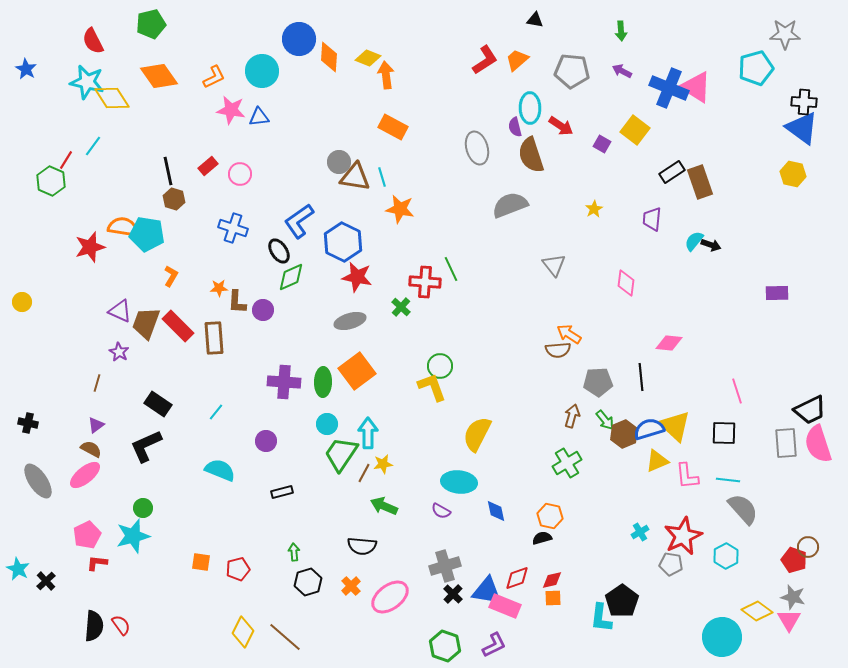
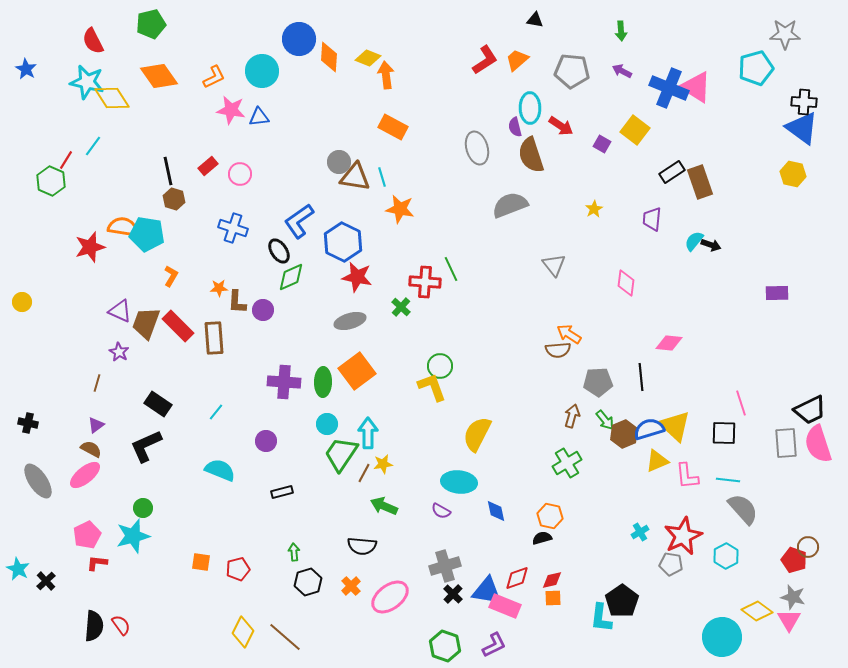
pink line at (737, 391): moved 4 px right, 12 px down
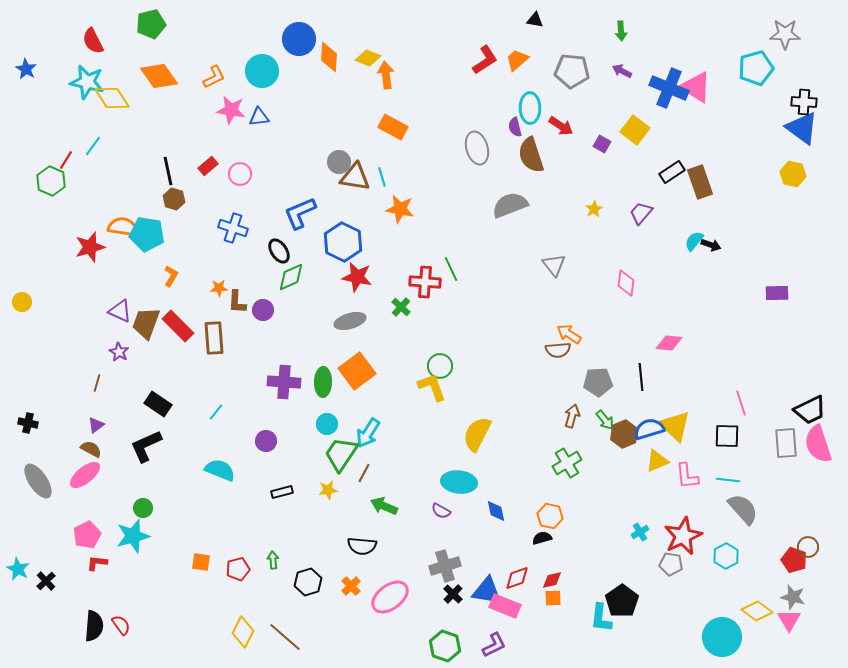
purple trapezoid at (652, 219): moved 11 px left, 6 px up; rotated 35 degrees clockwise
blue L-shape at (299, 221): moved 1 px right, 8 px up; rotated 12 degrees clockwise
cyan arrow at (368, 433): rotated 148 degrees counterclockwise
black square at (724, 433): moved 3 px right, 3 px down
yellow star at (383, 464): moved 55 px left, 26 px down
green arrow at (294, 552): moved 21 px left, 8 px down
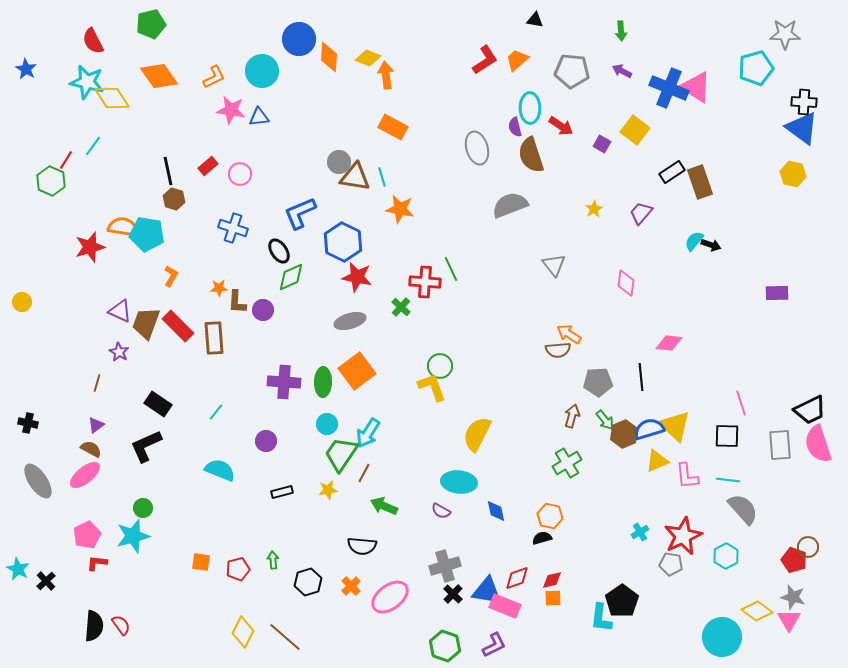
gray rectangle at (786, 443): moved 6 px left, 2 px down
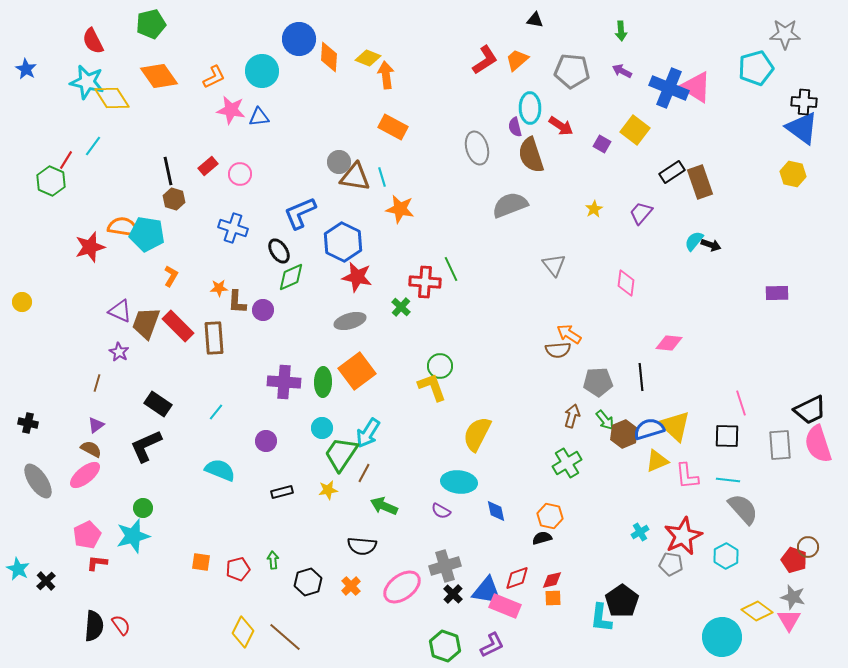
cyan circle at (327, 424): moved 5 px left, 4 px down
pink ellipse at (390, 597): moved 12 px right, 10 px up
purple L-shape at (494, 645): moved 2 px left
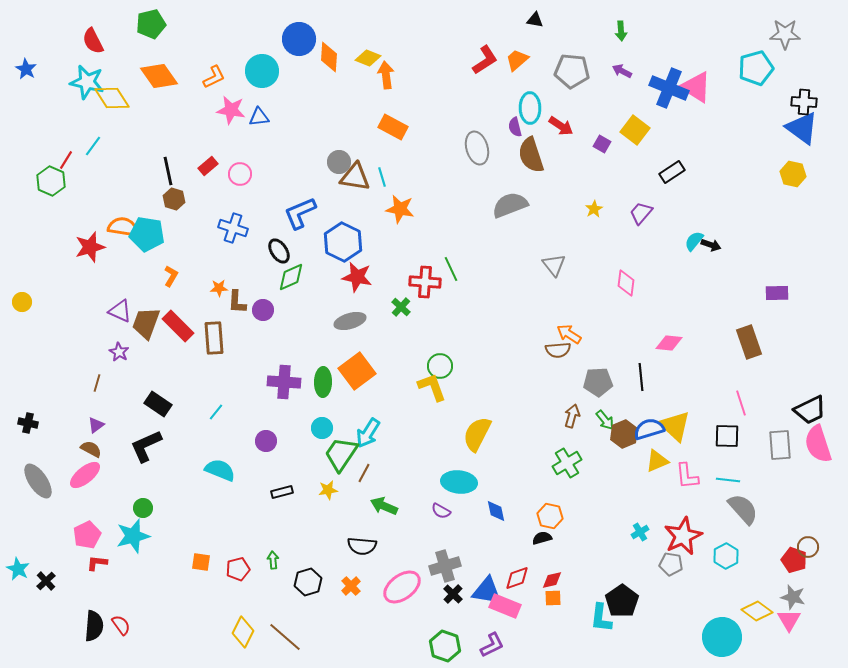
brown rectangle at (700, 182): moved 49 px right, 160 px down
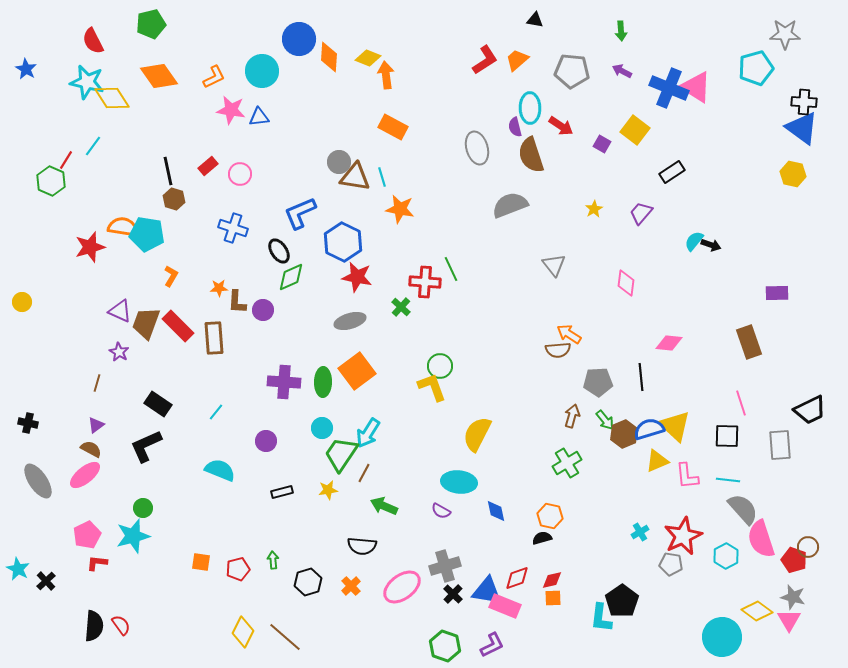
pink semicircle at (818, 444): moved 57 px left, 95 px down
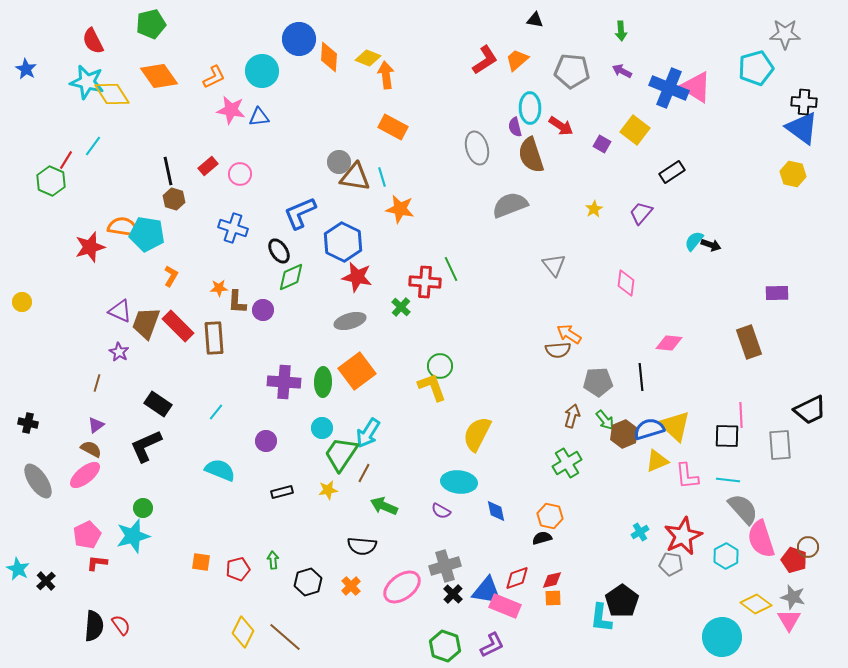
yellow diamond at (112, 98): moved 4 px up
pink line at (741, 403): moved 12 px down; rotated 15 degrees clockwise
yellow diamond at (757, 611): moved 1 px left, 7 px up
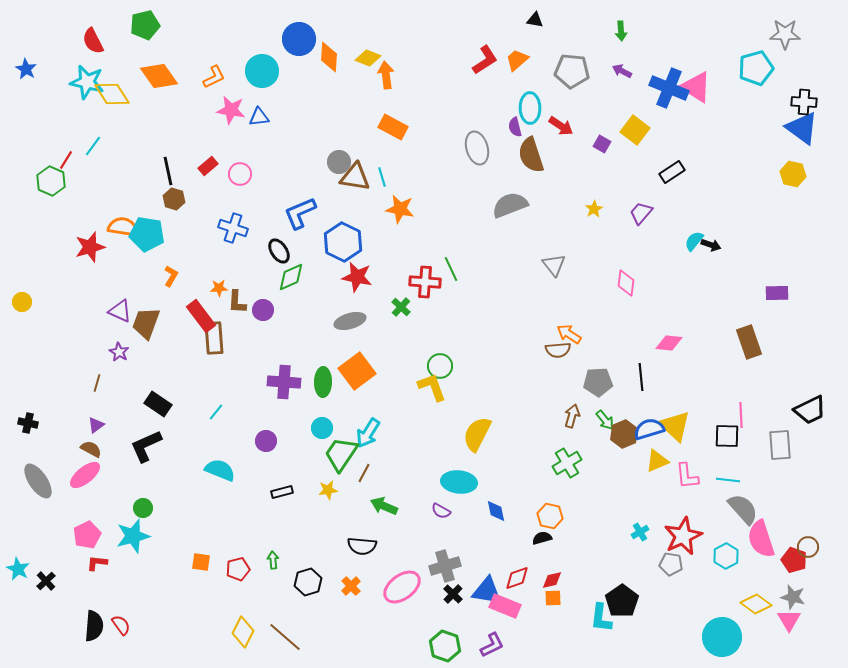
green pentagon at (151, 24): moved 6 px left, 1 px down
red rectangle at (178, 326): moved 23 px right, 10 px up; rotated 8 degrees clockwise
